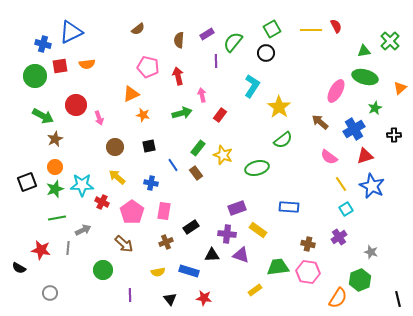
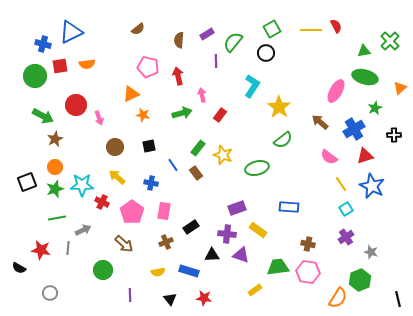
purple cross at (339, 237): moved 7 px right
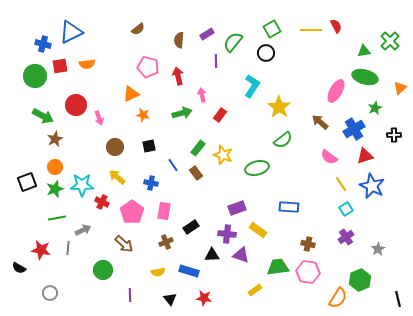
gray star at (371, 252): moved 7 px right, 3 px up; rotated 24 degrees clockwise
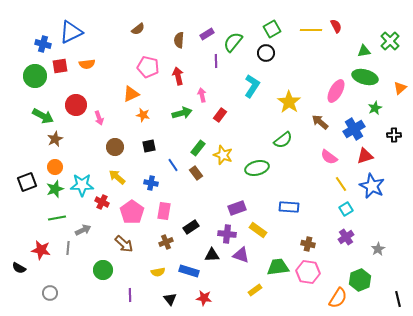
yellow star at (279, 107): moved 10 px right, 5 px up
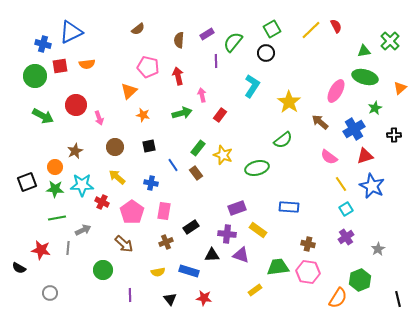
yellow line at (311, 30): rotated 45 degrees counterclockwise
orange triangle at (131, 94): moved 2 px left, 3 px up; rotated 18 degrees counterclockwise
brown star at (55, 139): moved 20 px right, 12 px down
green star at (55, 189): rotated 24 degrees clockwise
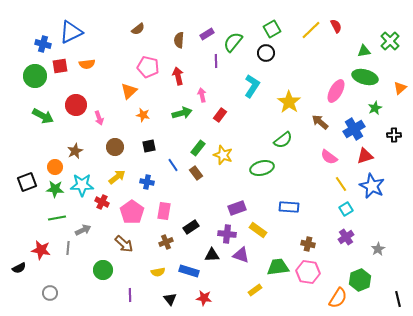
green ellipse at (257, 168): moved 5 px right
yellow arrow at (117, 177): rotated 102 degrees clockwise
blue cross at (151, 183): moved 4 px left, 1 px up
black semicircle at (19, 268): rotated 56 degrees counterclockwise
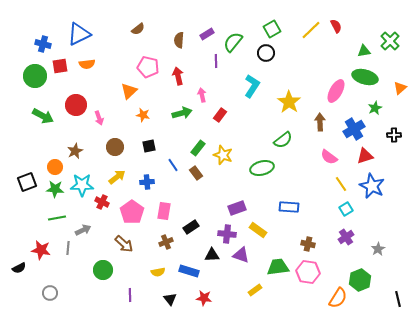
blue triangle at (71, 32): moved 8 px right, 2 px down
brown arrow at (320, 122): rotated 48 degrees clockwise
blue cross at (147, 182): rotated 16 degrees counterclockwise
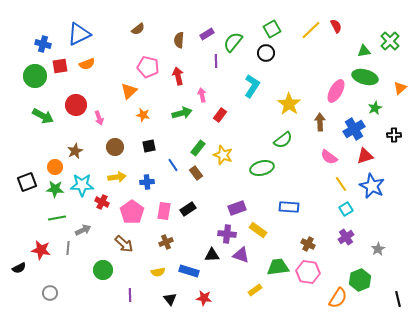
orange semicircle at (87, 64): rotated 14 degrees counterclockwise
yellow star at (289, 102): moved 2 px down
yellow arrow at (117, 177): rotated 30 degrees clockwise
black rectangle at (191, 227): moved 3 px left, 18 px up
brown cross at (308, 244): rotated 16 degrees clockwise
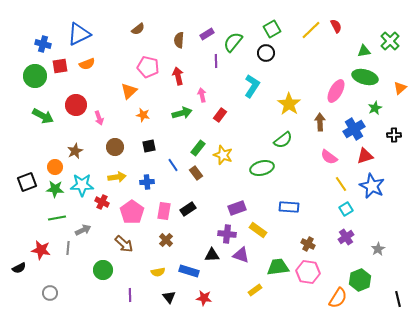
brown cross at (166, 242): moved 2 px up; rotated 24 degrees counterclockwise
black triangle at (170, 299): moved 1 px left, 2 px up
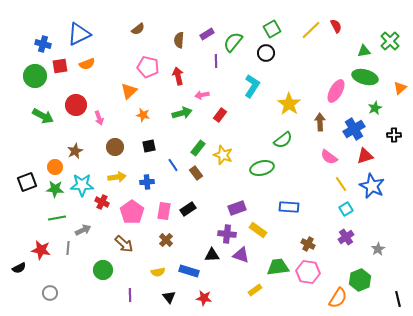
pink arrow at (202, 95): rotated 88 degrees counterclockwise
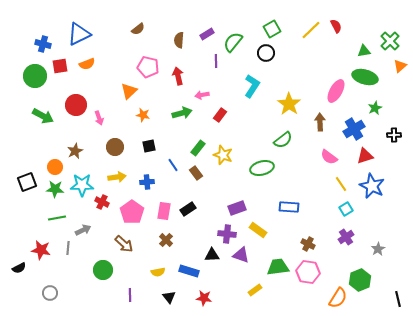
orange triangle at (400, 88): moved 22 px up
